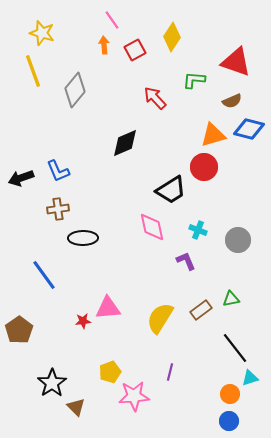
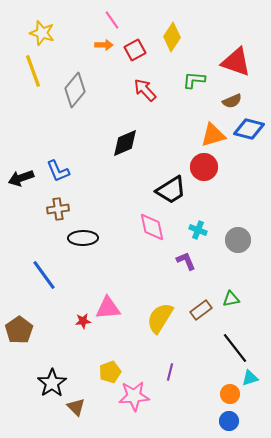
orange arrow: rotated 96 degrees clockwise
red arrow: moved 10 px left, 8 px up
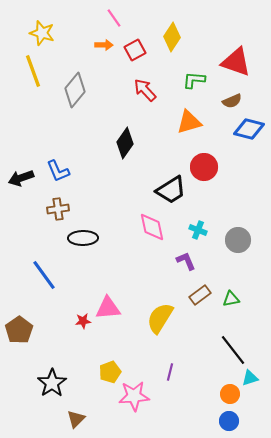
pink line: moved 2 px right, 2 px up
orange triangle: moved 24 px left, 13 px up
black diamond: rotated 32 degrees counterclockwise
brown rectangle: moved 1 px left, 15 px up
black line: moved 2 px left, 2 px down
brown triangle: moved 12 px down; rotated 30 degrees clockwise
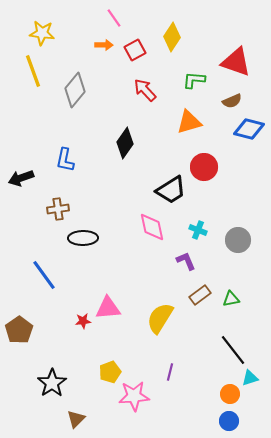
yellow star: rotated 10 degrees counterclockwise
blue L-shape: moved 7 px right, 11 px up; rotated 35 degrees clockwise
